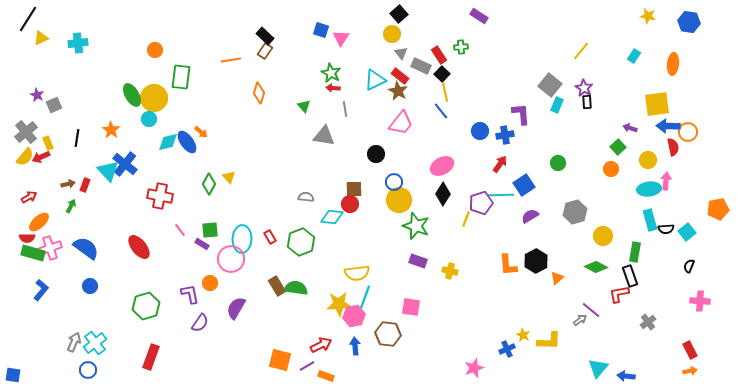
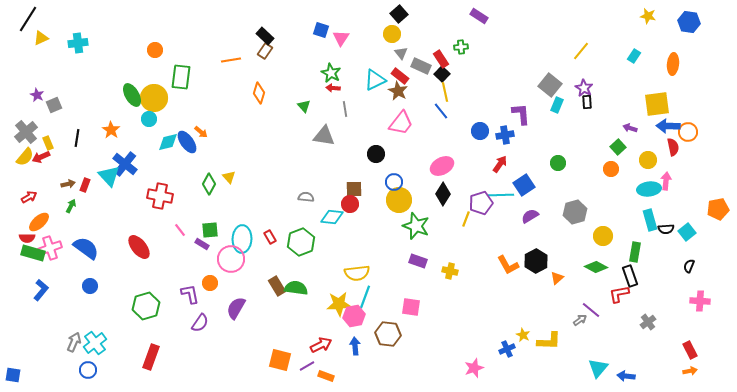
red rectangle at (439, 55): moved 2 px right, 4 px down
cyan triangle at (108, 171): moved 1 px right, 5 px down
orange L-shape at (508, 265): rotated 25 degrees counterclockwise
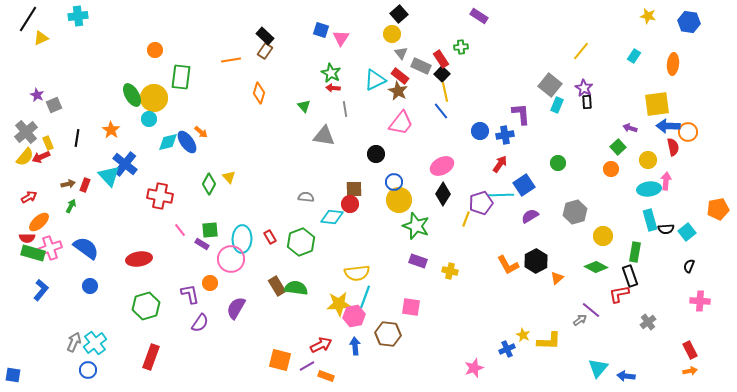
cyan cross at (78, 43): moved 27 px up
red ellipse at (139, 247): moved 12 px down; rotated 60 degrees counterclockwise
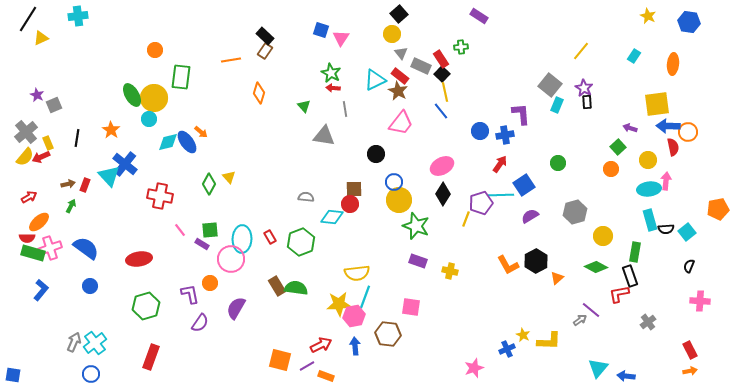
yellow star at (648, 16): rotated 14 degrees clockwise
blue circle at (88, 370): moved 3 px right, 4 px down
